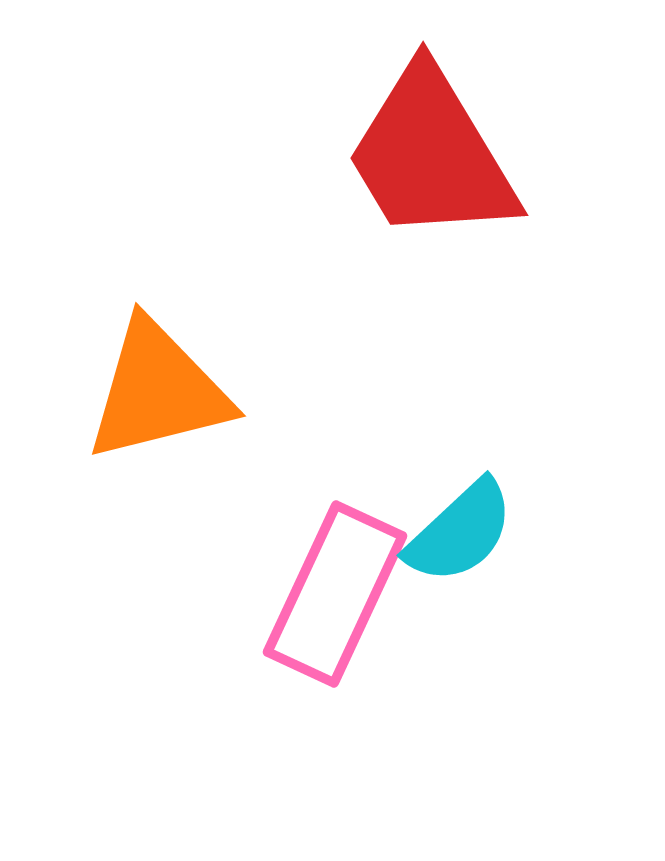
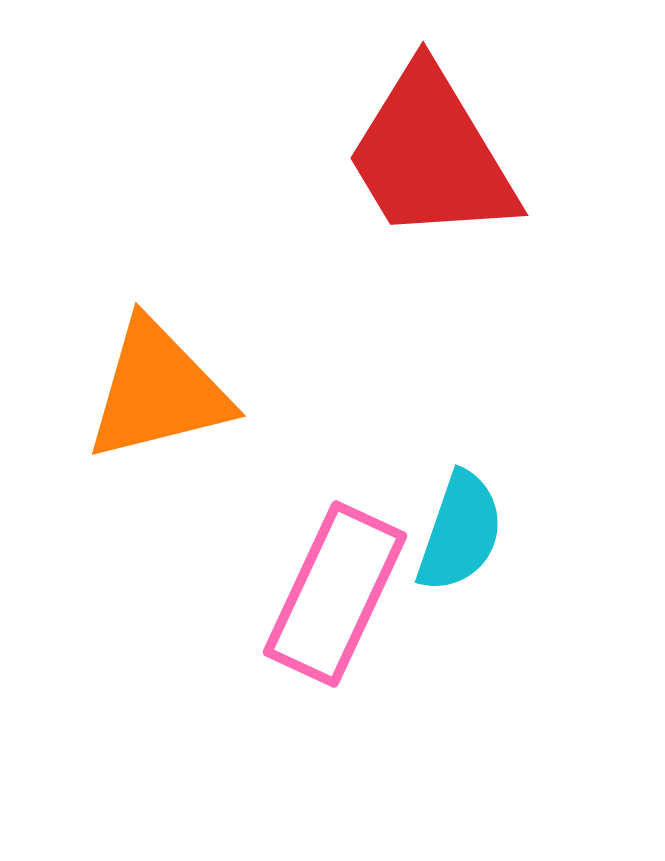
cyan semicircle: rotated 28 degrees counterclockwise
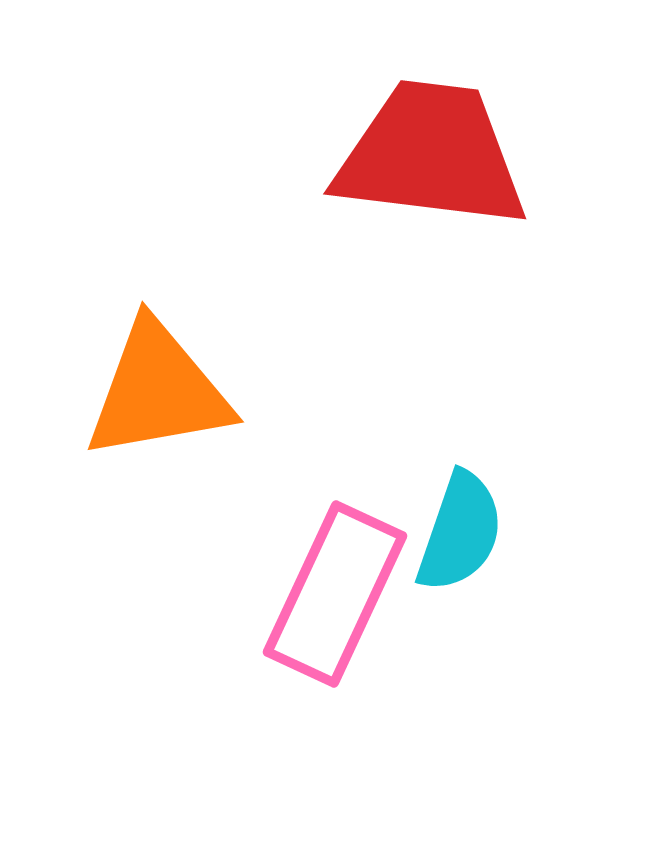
red trapezoid: rotated 128 degrees clockwise
orange triangle: rotated 4 degrees clockwise
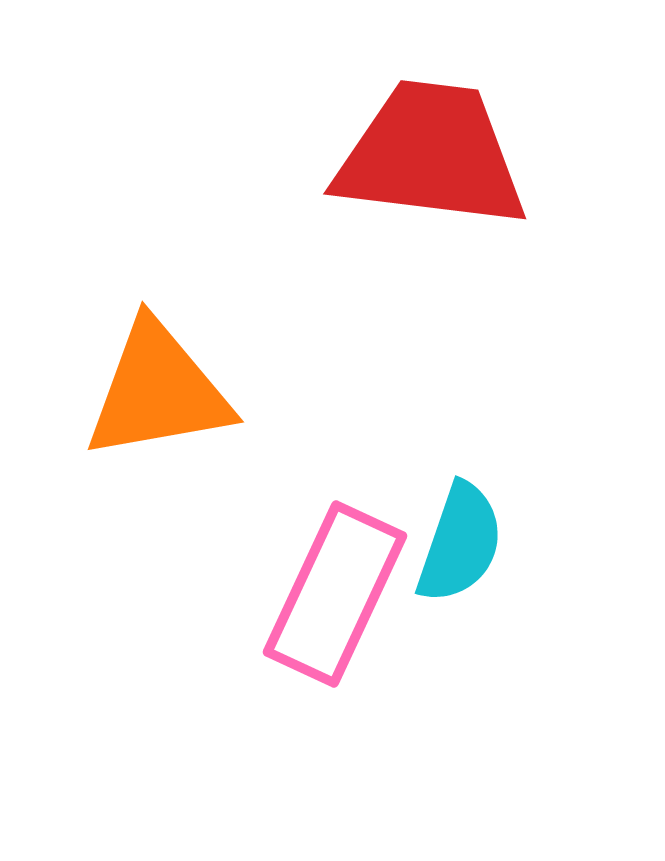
cyan semicircle: moved 11 px down
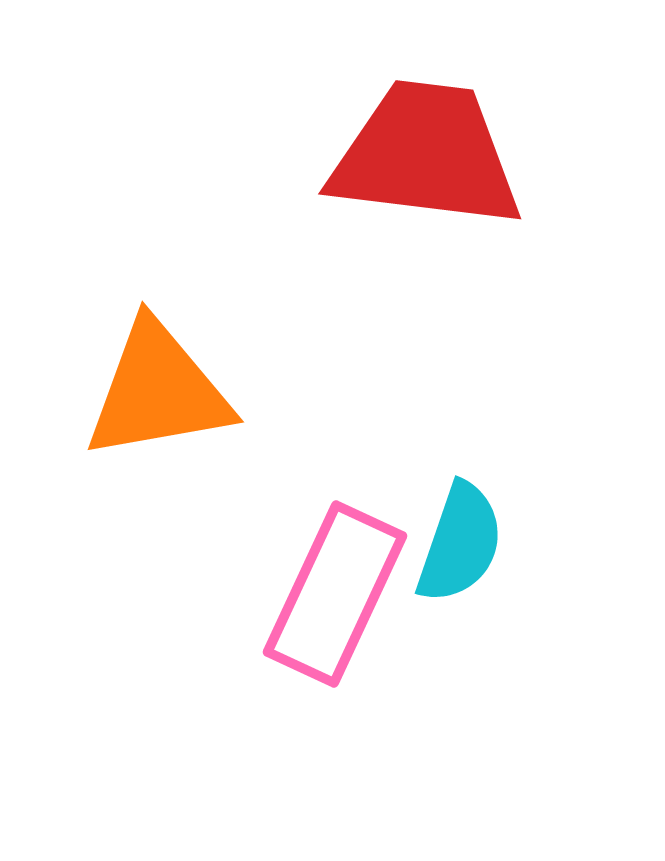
red trapezoid: moved 5 px left
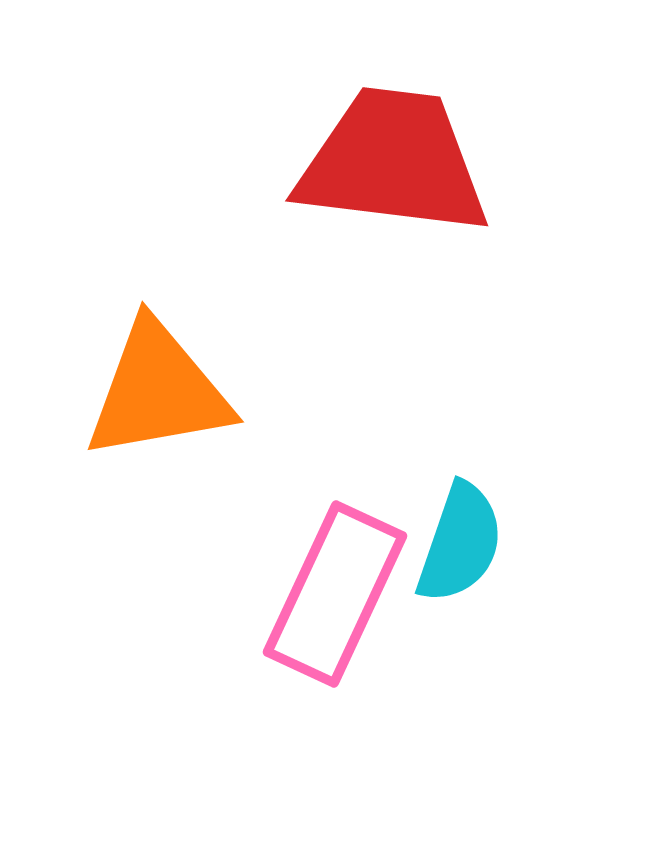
red trapezoid: moved 33 px left, 7 px down
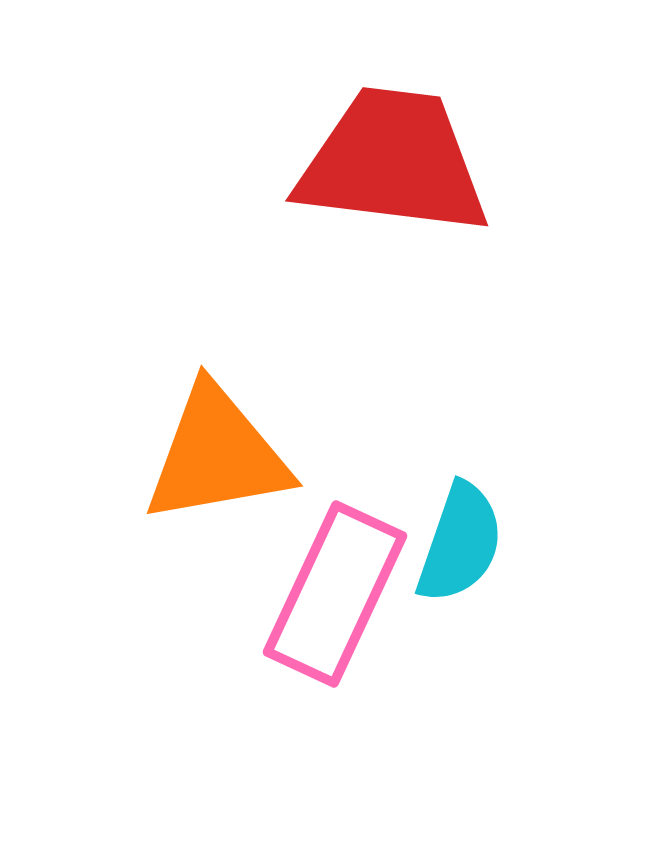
orange triangle: moved 59 px right, 64 px down
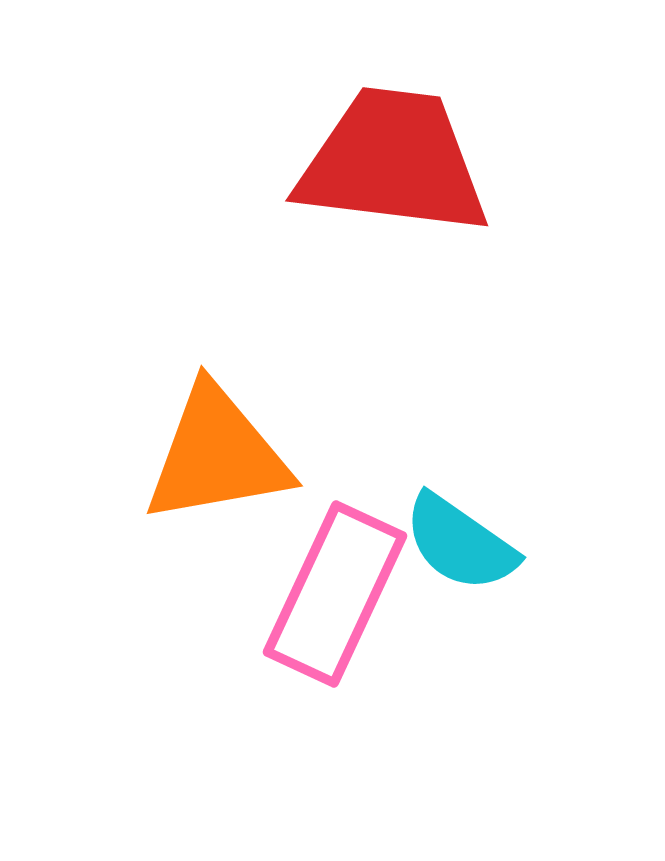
cyan semicircle: rotated 106 degrees clockwise
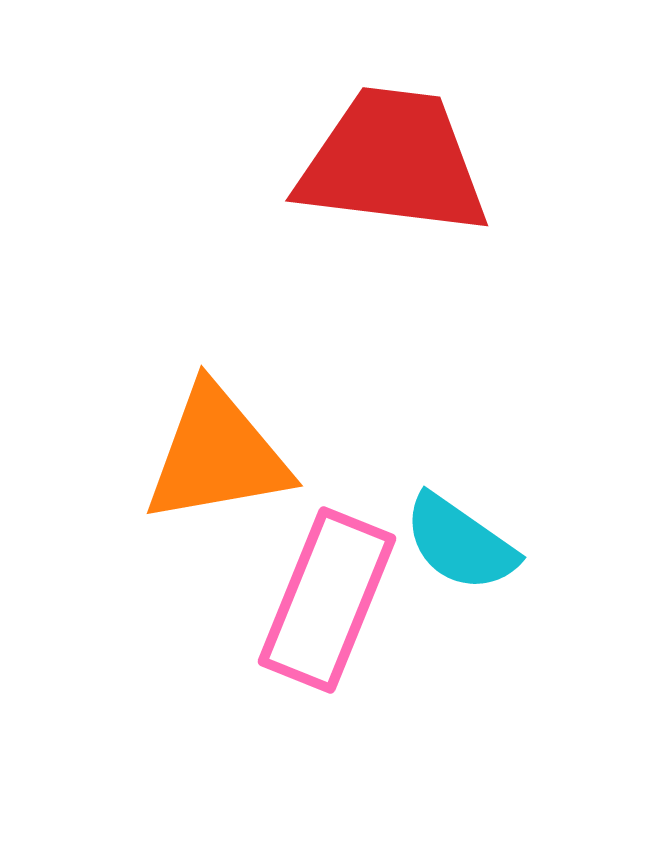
pink rectangle: moved 8 px left, 6 px down; rotated 3 degrees counterclockwise
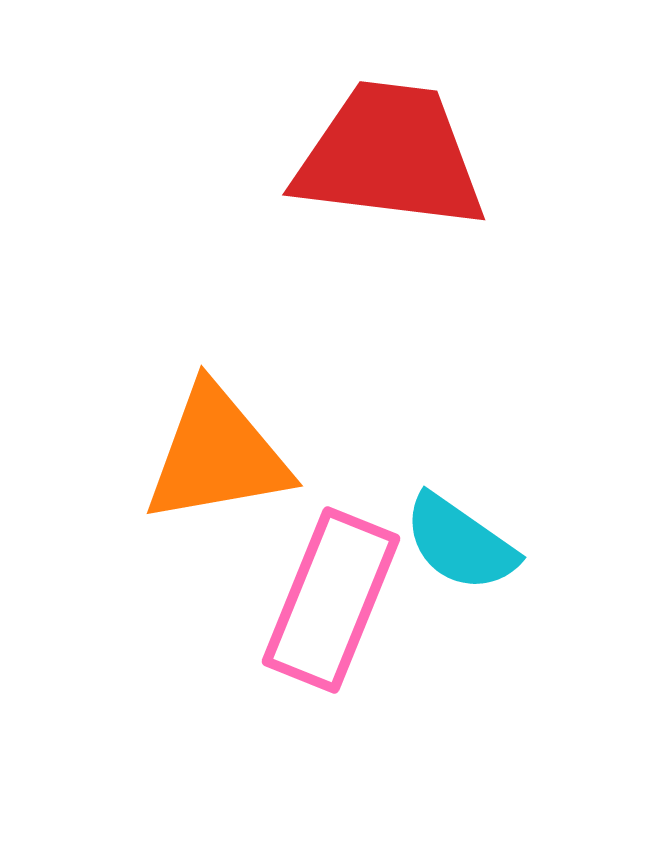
red trapezoid: moved 3 px left, 6 px up
pink rectangle: moved 4 px right
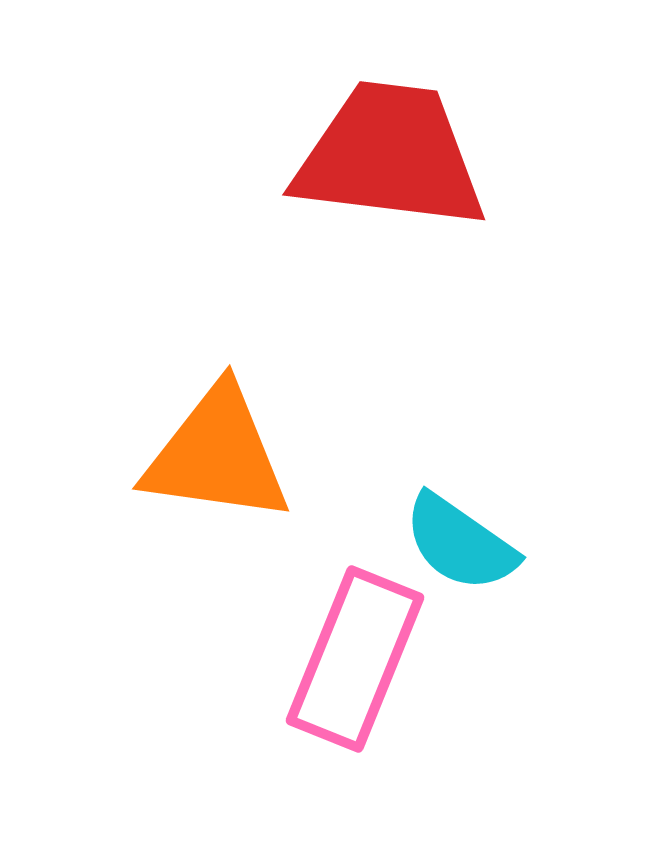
orange triangle: rotated 18 degrees clockwise
pink rectangle: moved 24 px right, 59 px down
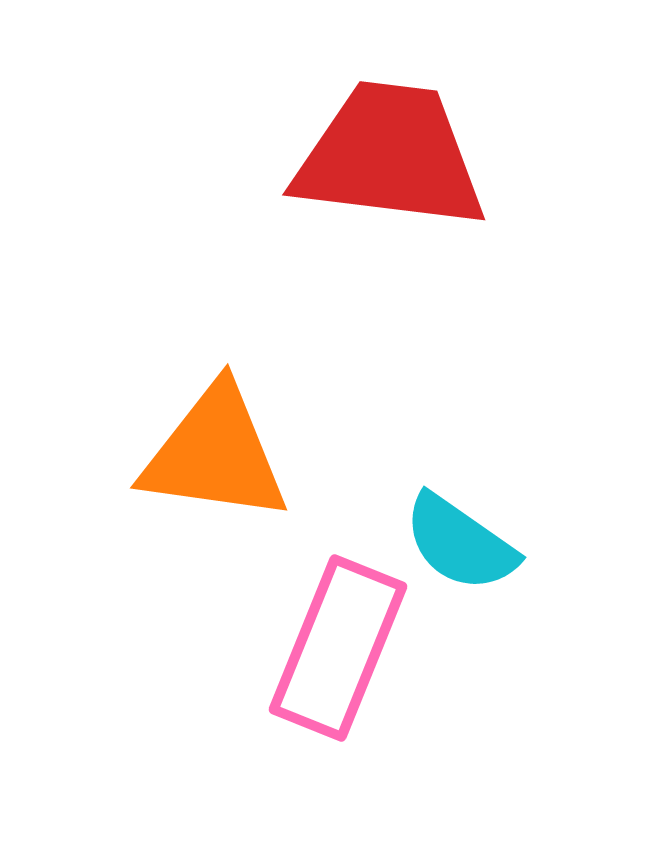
orange triangle: moved 2 px left, 1 px up
pink rectangle: moved 17 px left, 11 px up
